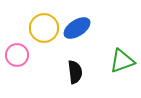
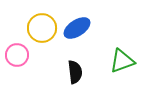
yellow circle: moved 2 px left
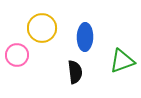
blue ellipse: moved 8 px right, 9 px down; rotated 56 degrees counterclockwise
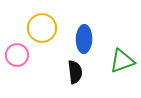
blue ellipse: moved 1 px left, 2 px down
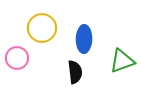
pink circle: moved 3 px down
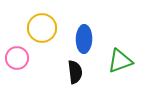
green triangle: moved 2 px left
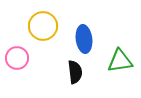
yellow circle: moved 1 px right, 2 px up
blue ellipse: rotated 8 degrees counterclockwise
green triangle: rotated 12 degrees clockwise
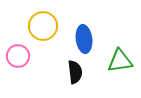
pink circle: moved 1 px right, 2 px up
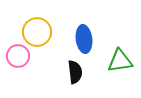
yellow circle: moved 6 px left, 6 px down
